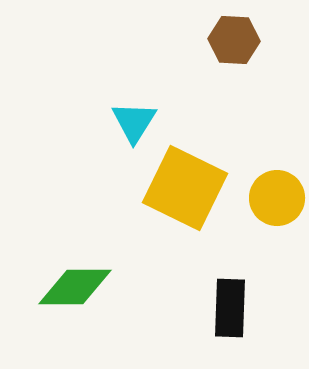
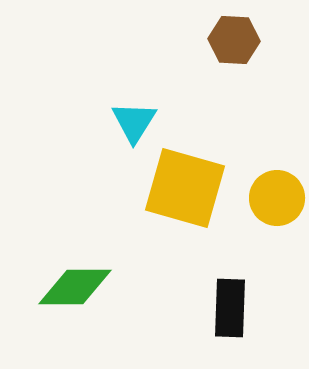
yellow square: rotated 10 degrees counterclockwise
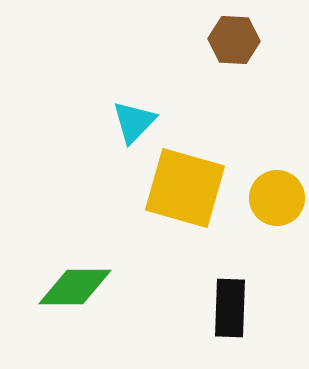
cyan triangle: rotated 12 degrees clockwise
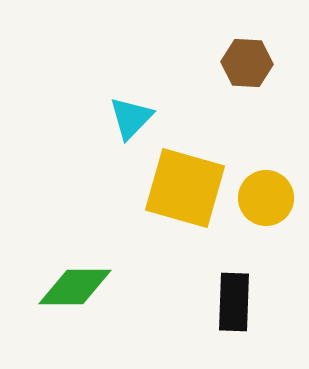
brown hexagon: moved 13 px right, 23 px down
cyan triangle: moved 3 px left, 4 px up
yellow circle: moved 11 px left
black rectangle: moved 4 px right, 6 px up
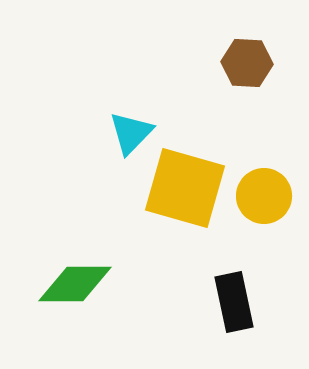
cyan triangle: moved 15 px down
yellow circle: moved 2 px left, 2 px up
green diamond: moved 3 px up
black rectangle: rotated 14 degrees counterclockwise
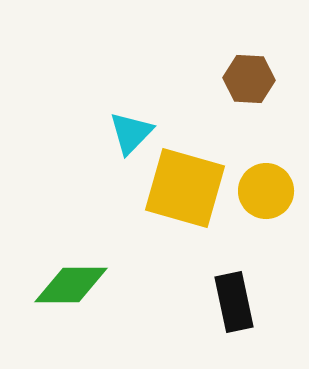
brown hexagon: moved 2 px right, 16 px down
yellow circle: moved 2 px right, 5 px up
green diamond: moved 4 px left, 1 px down
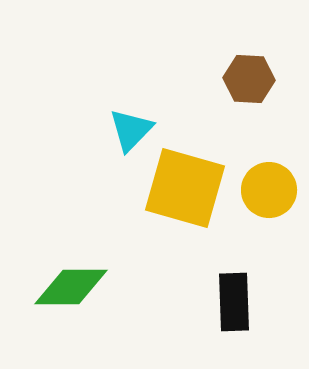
cyan triangle: moved 3 px up
yellow circle: moved 3 px right, 1 px up
green diamond: moved 2 px down
black rectangle: rotated 10 degrees clockwise
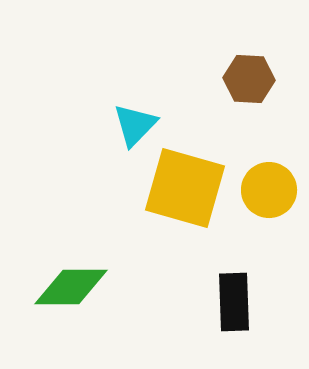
cyan triangle: moved 4 px right, 5 px up
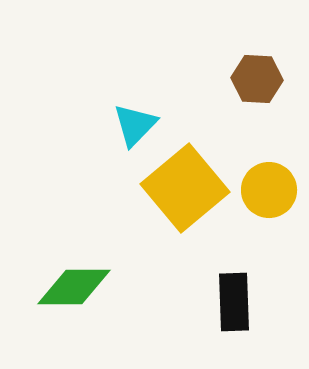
brown hexagon: moved 8 px right
yellow square: rotated 34 degrees clockwise
green diamond: moved 3 px right
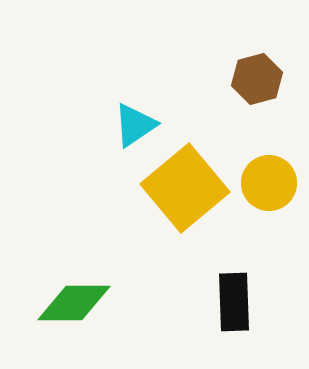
brown hexagon: rotated 18 degrees counterclockwise
cyan triangle: rotated 12 degrees clockwise
yellow circle: moved 7 px up
green diamond: moved 16 px down
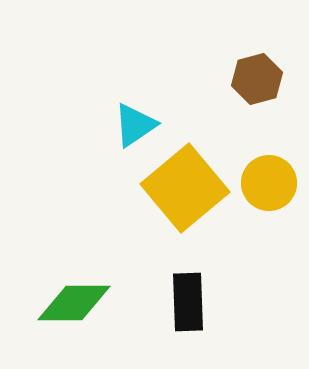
black rectangle: moved 46 px left
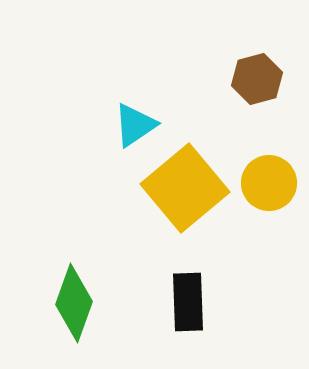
green diamond: rotated 70 degrees counterclockwise
